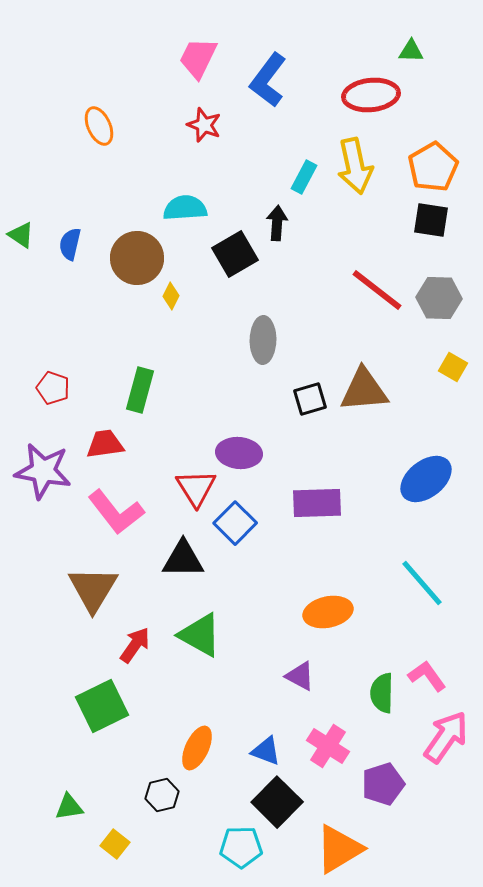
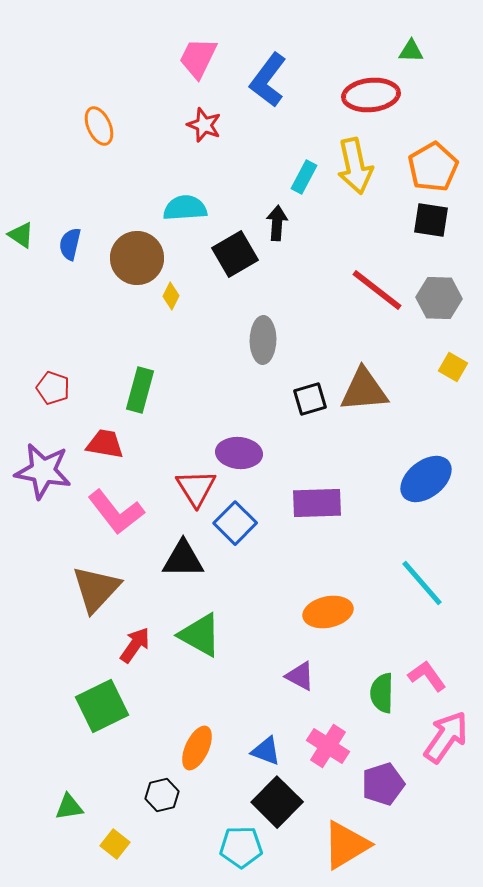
red trapezoid at (105, 444): rotated 18 degrees clockwise
brown triangle at (93, 589): moved 3 px right; rotated 12 degrees clockwise
orange triangle at (339, 849): moved 7 px right, 4 px up
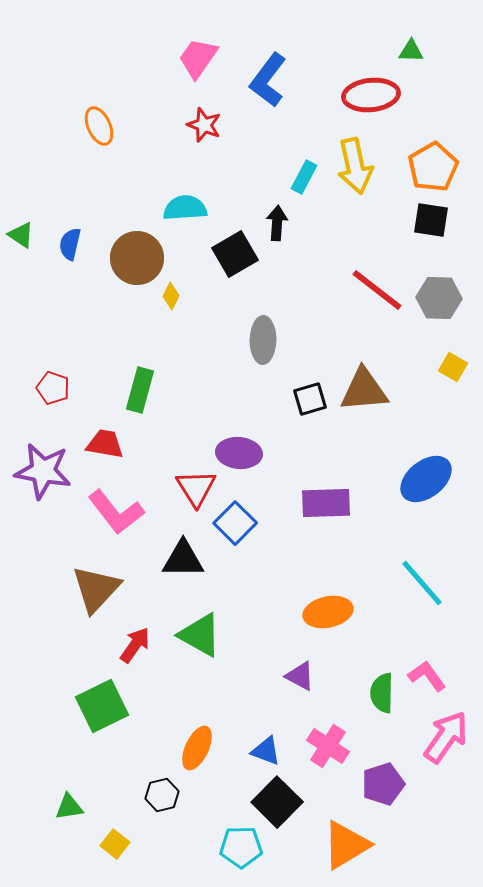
pink trapezoid at (198, 58): rotated 9 degrees clockwise
purple rectangle at (317, 503): moved 9 px right
